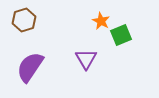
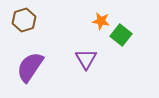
orange star: rotated 18 degrees counterclockwise
green square: rotated 30 degrees counterclockwise
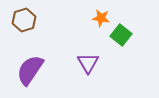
orange star: moved 3 px up
purple triangle: moved 2 px right, 4 px down
purple semicircle: moved 3 px down
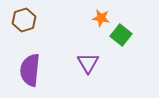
purple semicircle: rotated 28 degrees counterclockwise
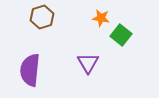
brown hexagon: moved 18 px right, 3 px up
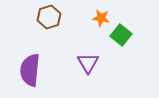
brown hexagon: moved 7 px right
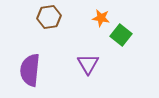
brown hexagon: rotated 10 degrees clockwise
purple triangle: moved 1 px down
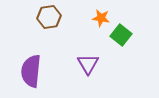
purple semicircle: moved 1 px right, 1 px down
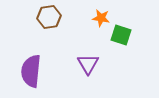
green square: rotated 20 degrees counterclockwise
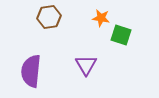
purple triangle: moved 2 px left, 1 px down
